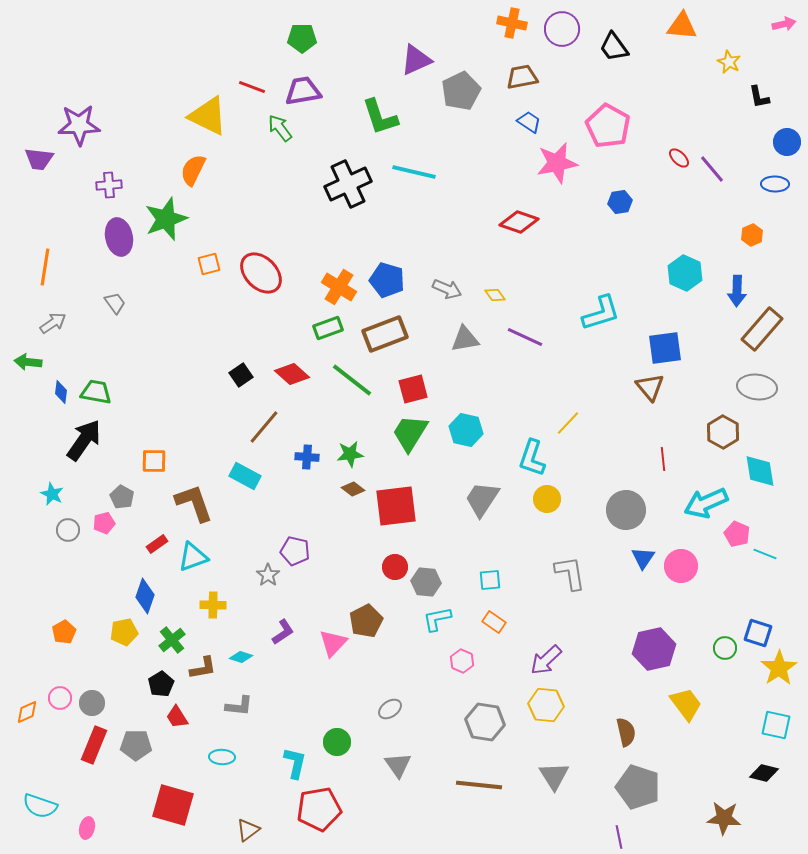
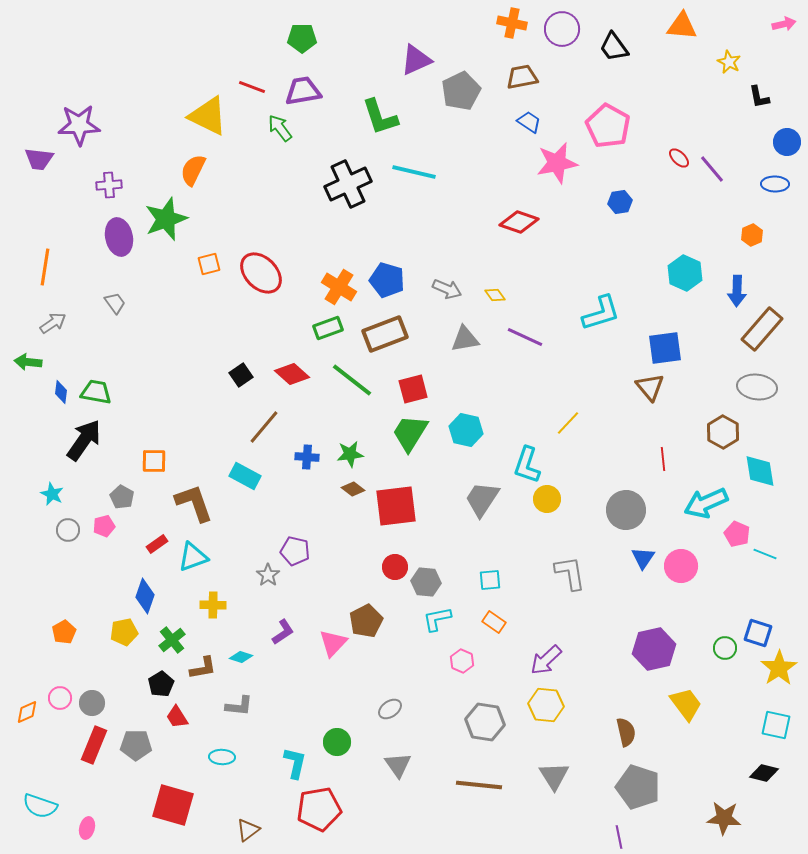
cyan L-shape at (532, 458): moved 5 px left, 7 px down
pink pentagon at (104, 523): moved 3 px down
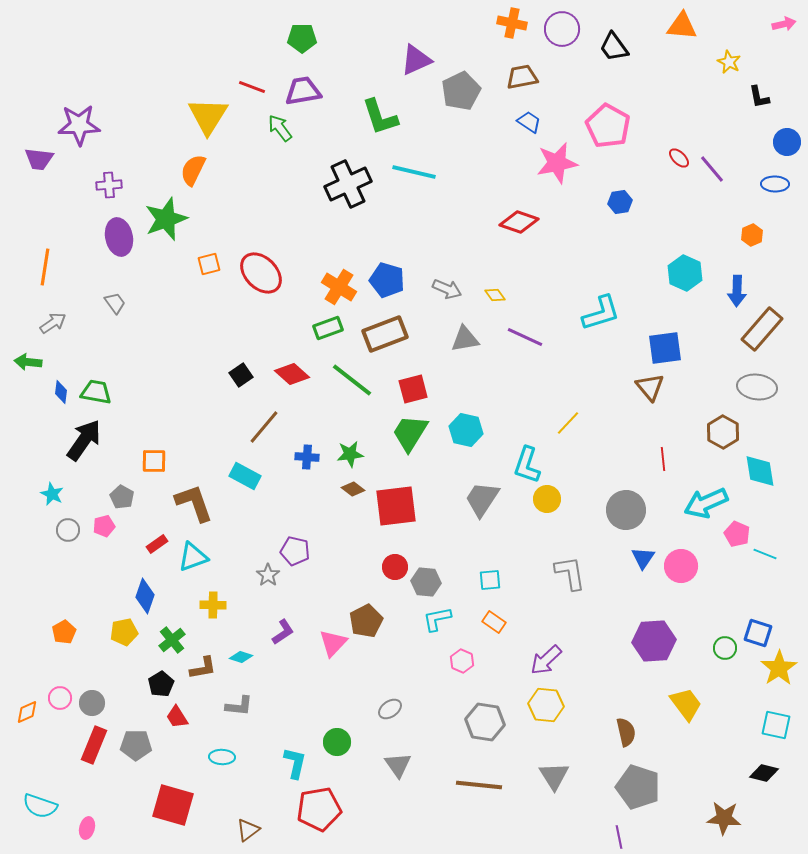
yellow triangle at (208, 116): rotated 36 degrees clockwise
purple hexagon at (654, 649): moved 8 px up; rotated 9 degrees clockwise
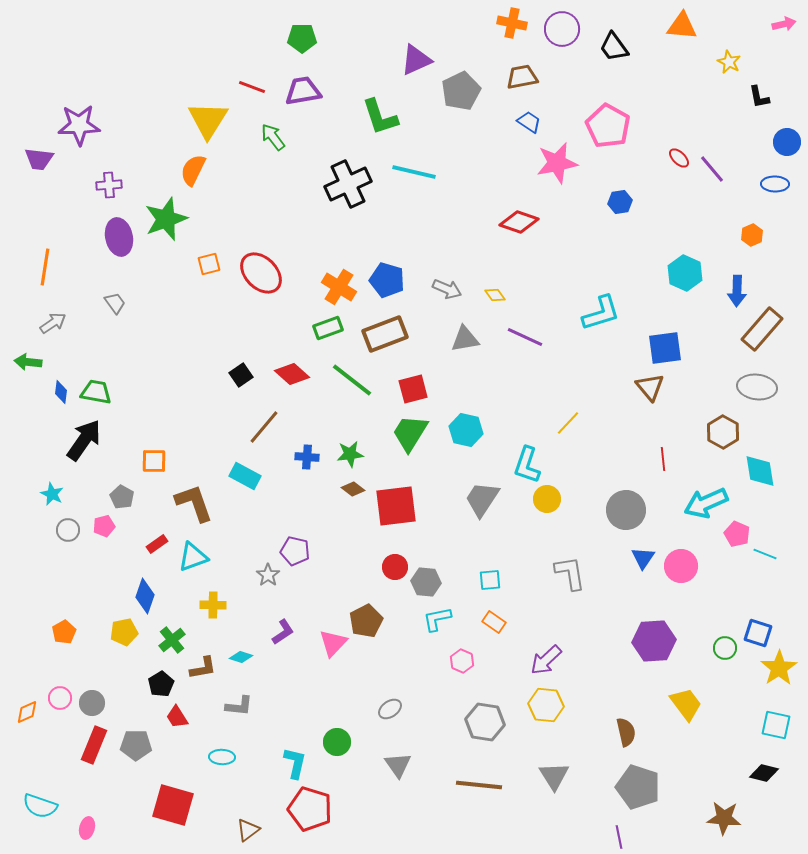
yellow triangle at (208, 116): moved 4 px down
green arrow at (280, 128): moved 7 px left, 9 px down
red pentagon at (319, 809): moved 9 px left; rotated 27 degrees clockwise
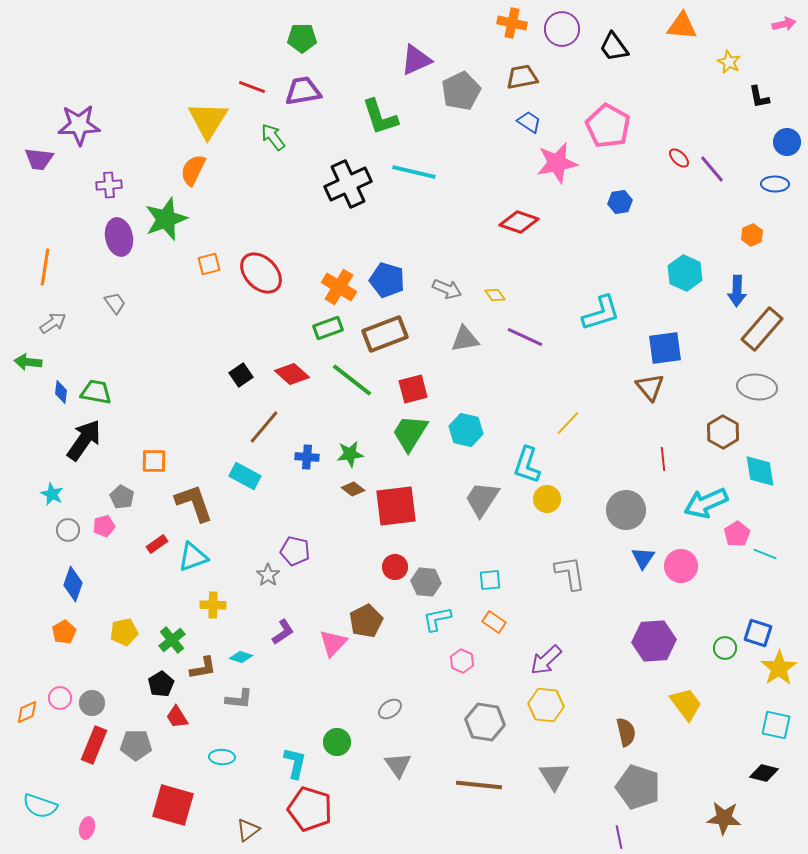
pink pentagon at (737, 534): rotated 15 degrees clockwise
blue diamond at (145, 596): moved 72 px left, 12 px up
gray L-shape at (239, 706): moved 7 px up
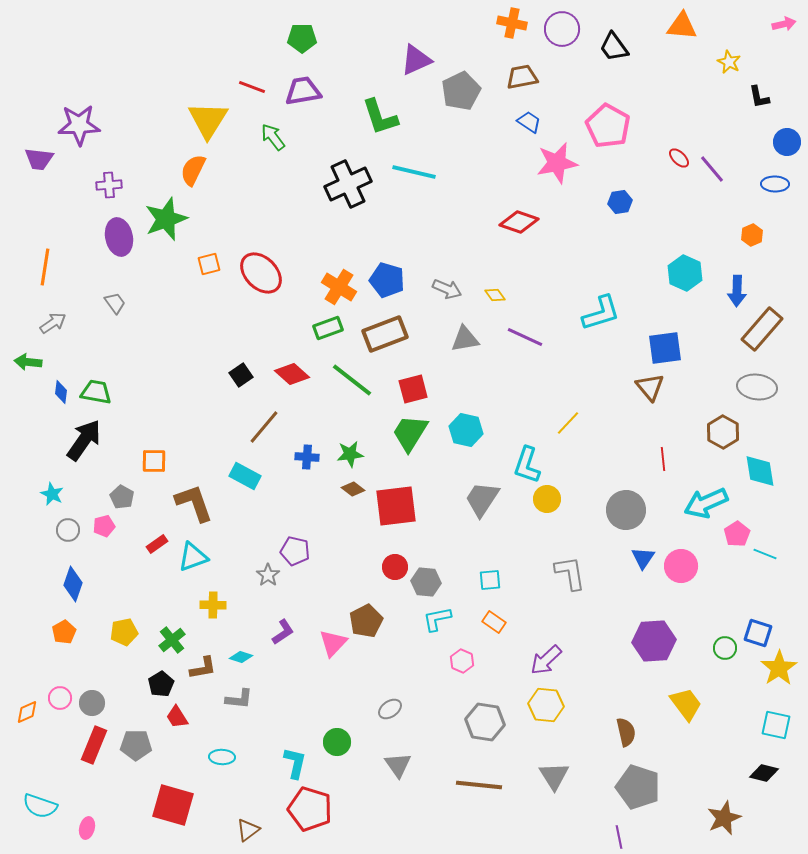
brown star at (724, 818): rotated 28 degrees counterclockwise
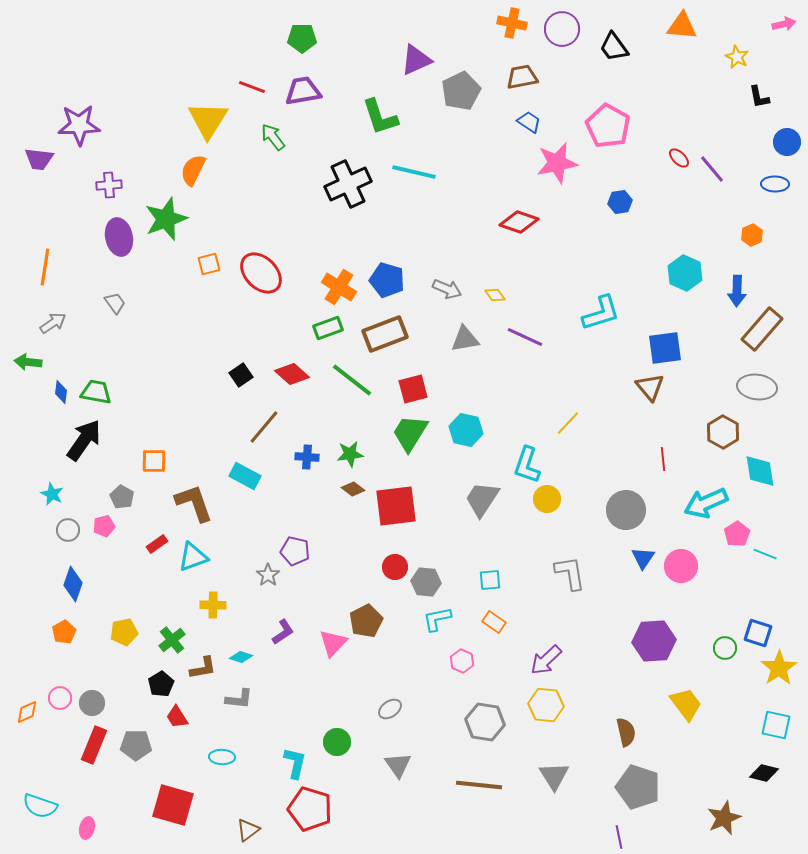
yellow star at (729, 62): moved 8 px right, 5 px up
